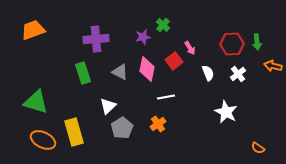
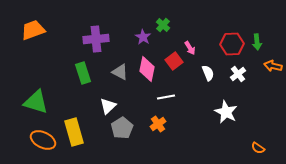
purple star: rotated 28 degrees counterclockwise
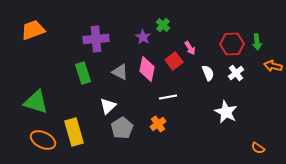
white cross: moved 2 px left, 1 px up
white line: moved 2 px right
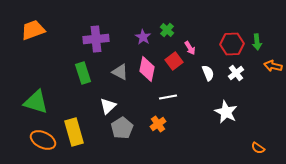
green cross: moved 4 px right, 5 px down
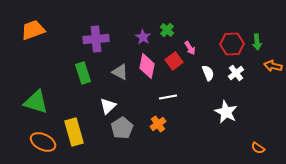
pink diamond: moved 3 px up
orange ellipse: moved 2 px down
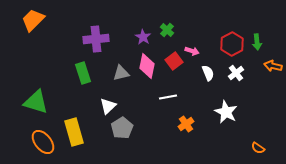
orange trapezoid: moved 10 px up; rotated 25 degrees counterclockwise
red hexagon: rotated 25 degrees counterclockwise
pink arrow: moved 2 px right, 3 px down; rotated 40 degrees counterclockwise
gray triangle: moved 1 px right, 1 px down; rotated 42 degrees counterclockwise
orange cross: moved 28 px right
orange ellipse: rotated 25 degrees clockwise
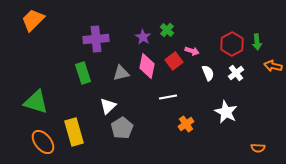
orange semicircle: rotated 32 degrees counterclockwise
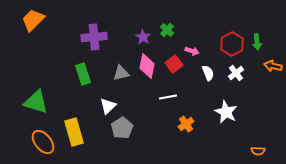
purple cross: moved 2 px left, 2 px up
red square: moved 3 px down
green rectangle: moved 1 px down
orange semicircle: moved 3 px down
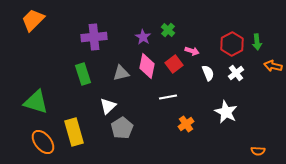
green cross: moved 1 px right
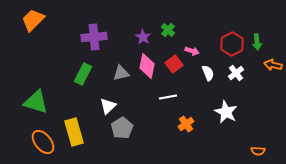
orange arrow: moved 1 px up
green rectangle: rotated 45 degrees clockwise
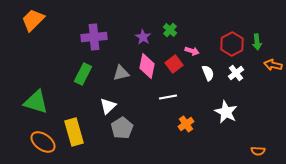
green cross: moved 2 px right
orange ellipse: rotated 15 degrees counterclockwise
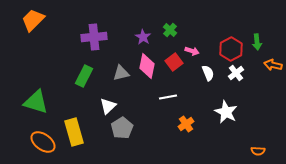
red hexagon: moved 1 px left, 5 px down
red square: moved 2 px up
green rectangle: moved 1 px right, 2 px down
